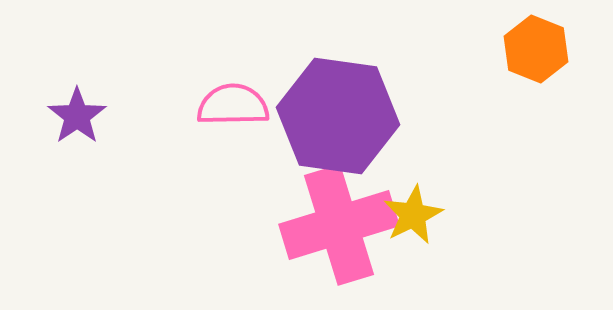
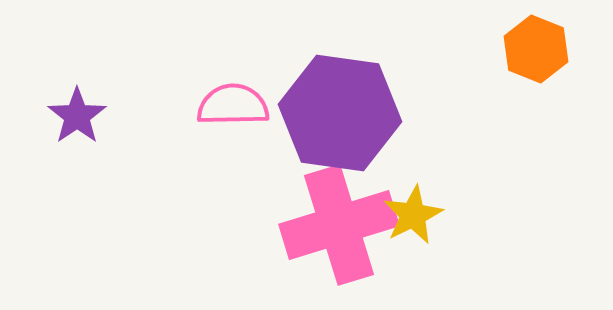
purple hexagon: moved 2 px right, 3 px up
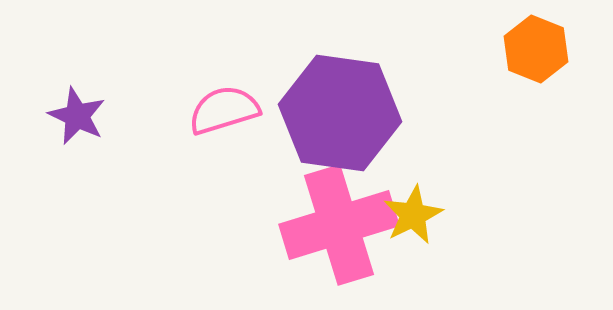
pink semicircle: moved 9 px left, 5 px down; rotated 16 degrees counterclockwise
purple star: rotated 12 degrees counterclockwise
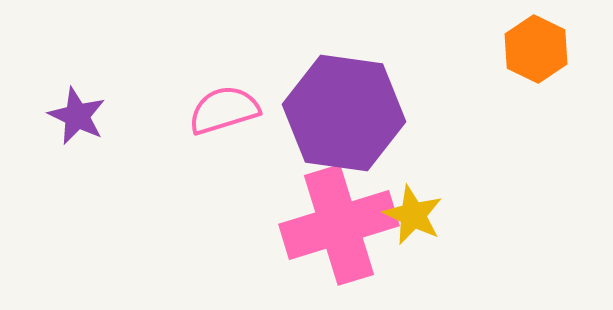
orange hexagon: rotated 4 degrees clockwise
purple hexagon: moved 4 px right
yellow star: rotated 20 degrees counterclockwise
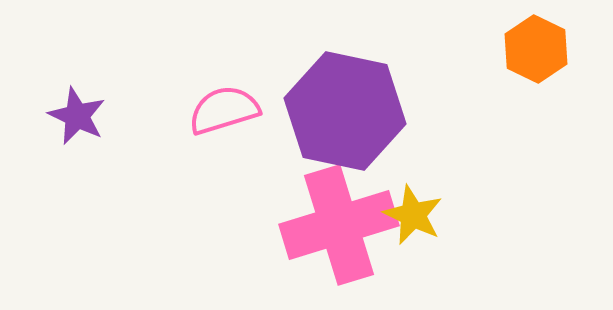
purple hexagon: moved 1 px right, 2 px up; rotated 4 degrees clockwise
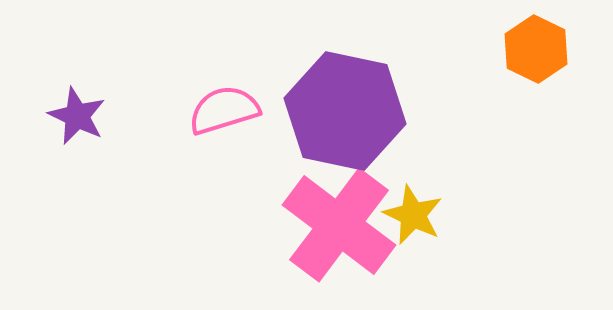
pink cross: rotated 36 degrees counterclockwise
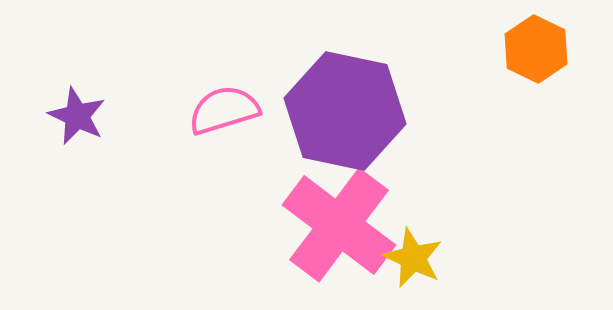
yellow star: moved 43 px down
